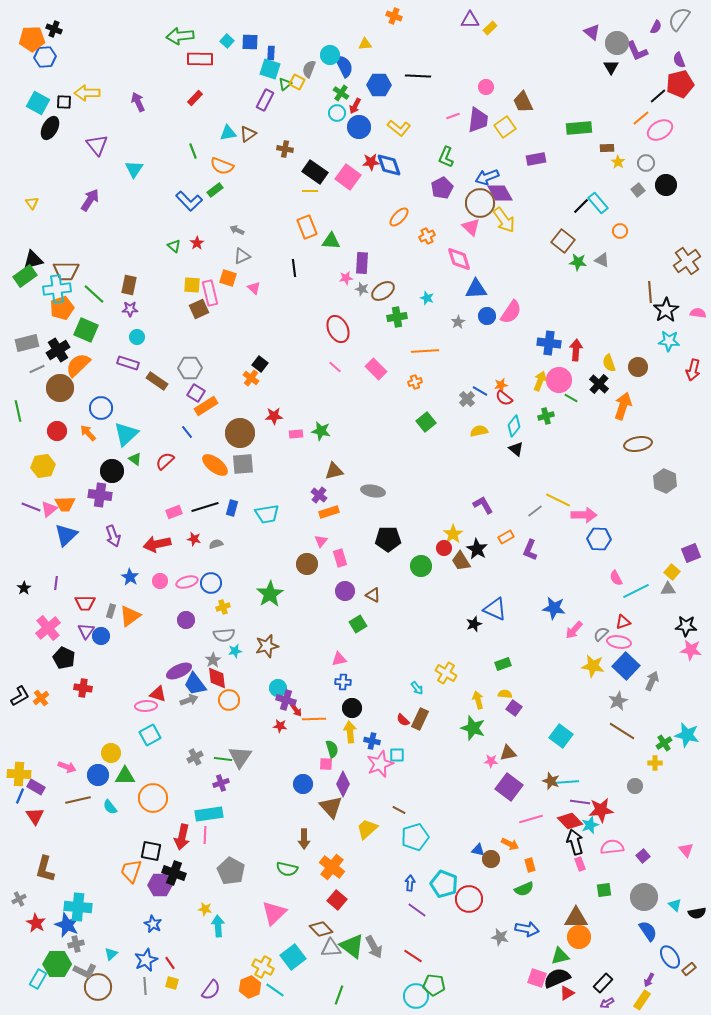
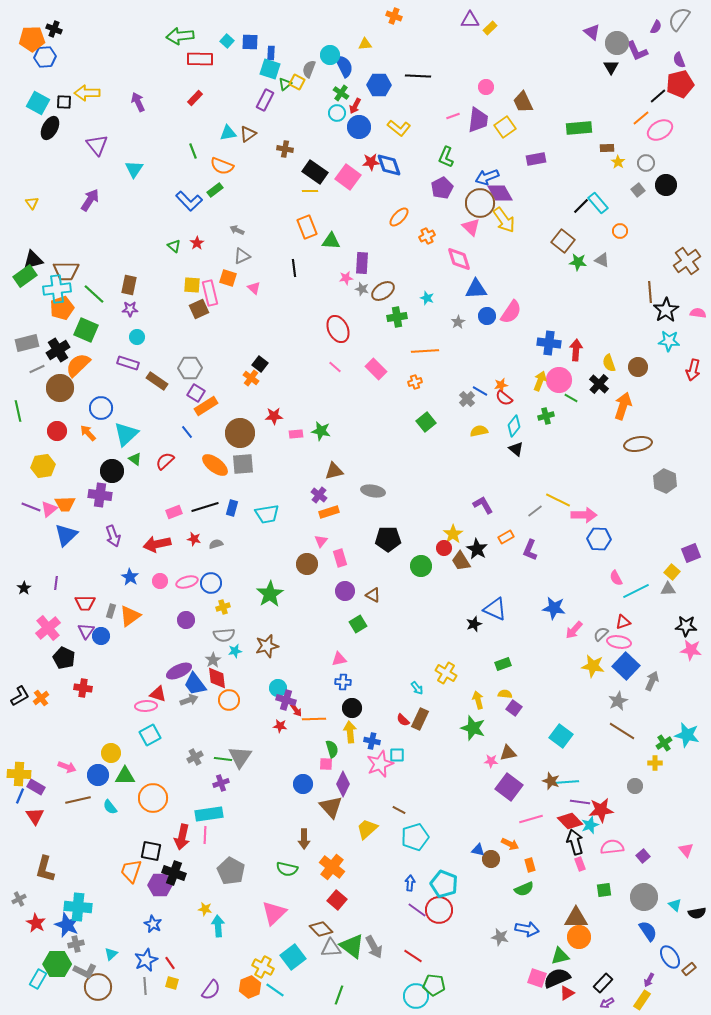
red circle at (469, 899): moved 30 px left, 11 px down
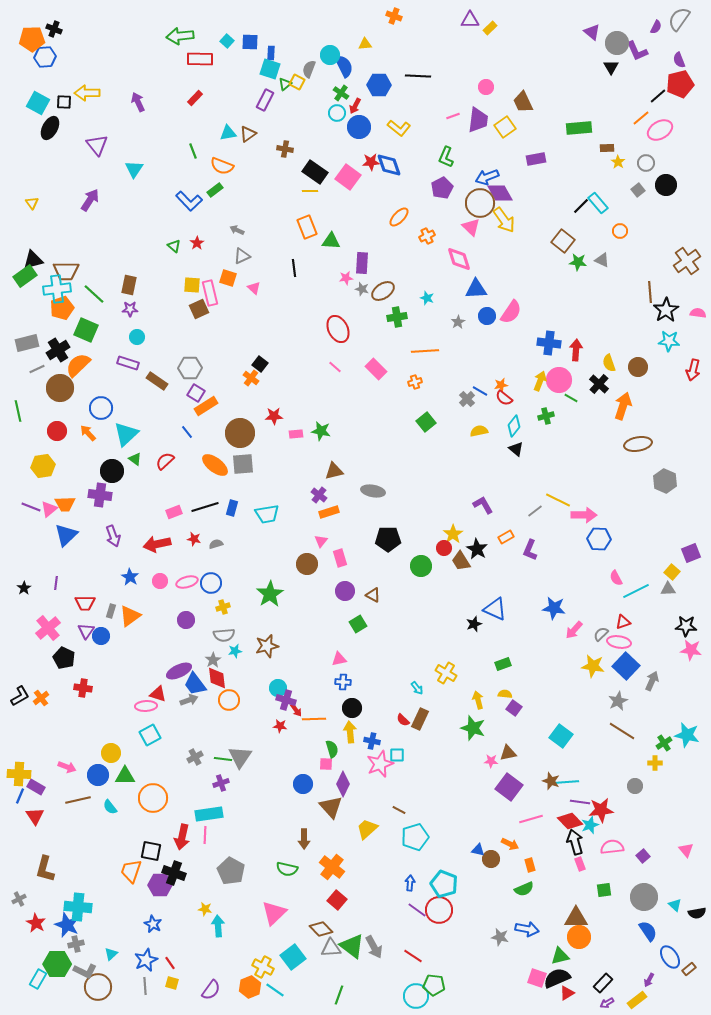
yellow rectangle at (642, 1000): moved 5 px left; rotated 18 degrees clockwise
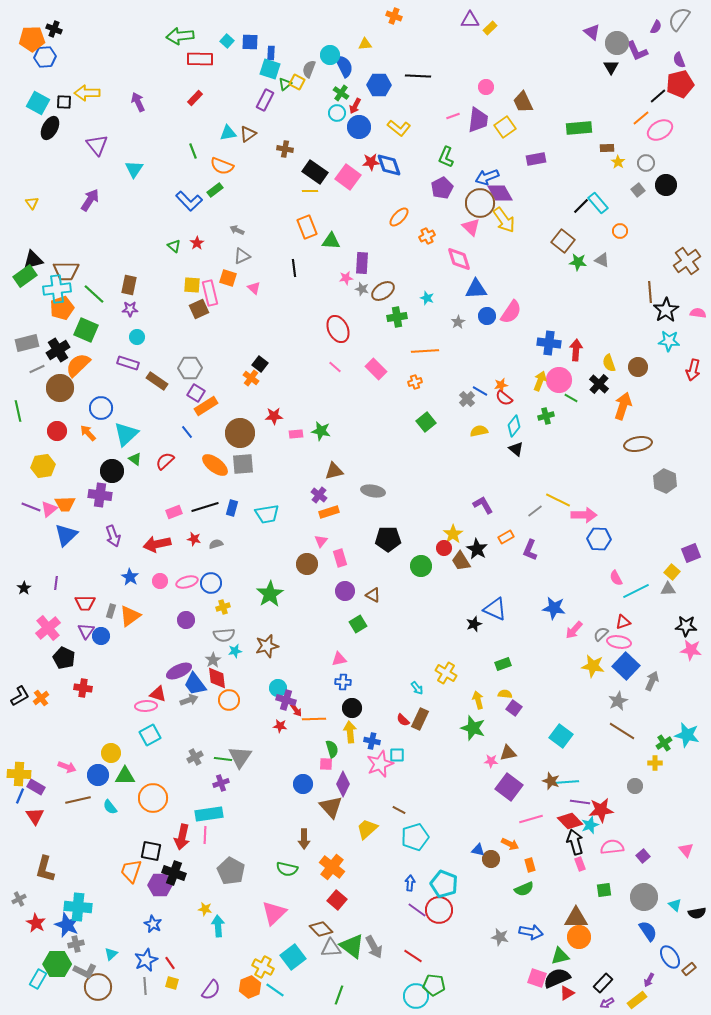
blue arrow at (527, 929): moved 4 px right, 3 px down
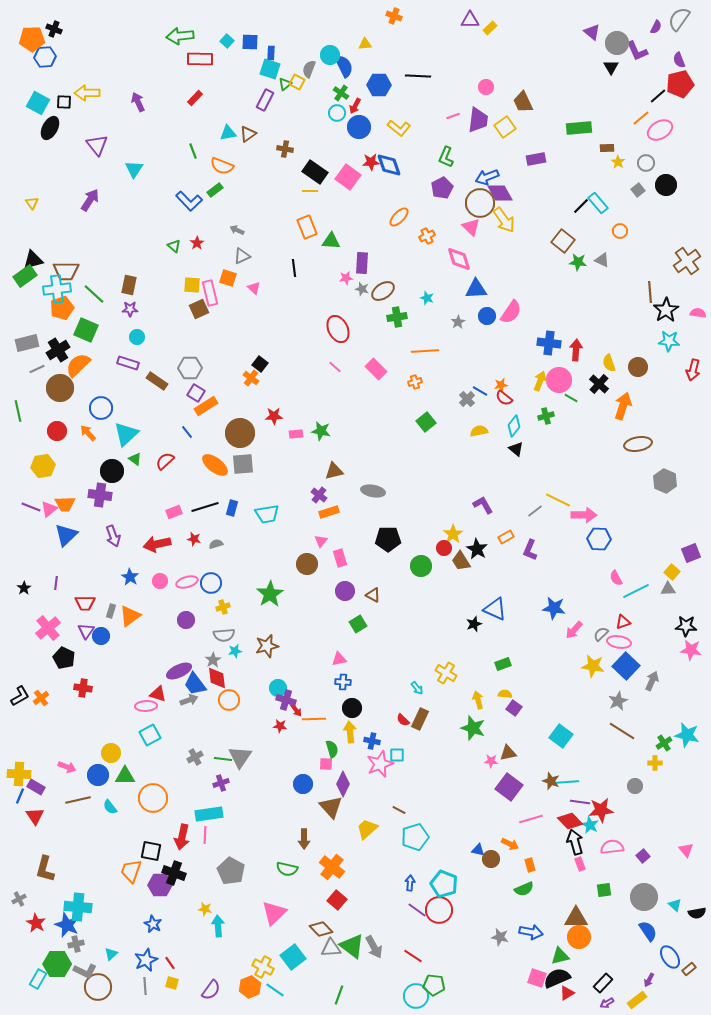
cyan star at (590, 825): rotated 24 degrees counterclockwise
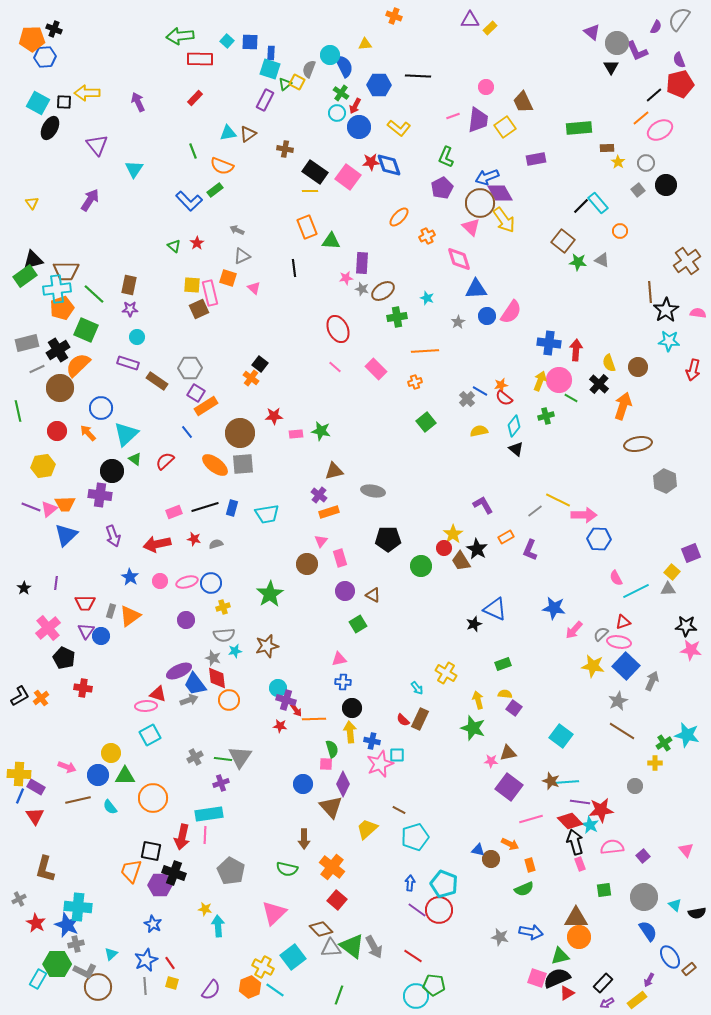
black line at (658, 96): moved 4 px left, 1 px up
gray star at (213, 660): moved 2 px up; rotated 21 degrees counterclockwise
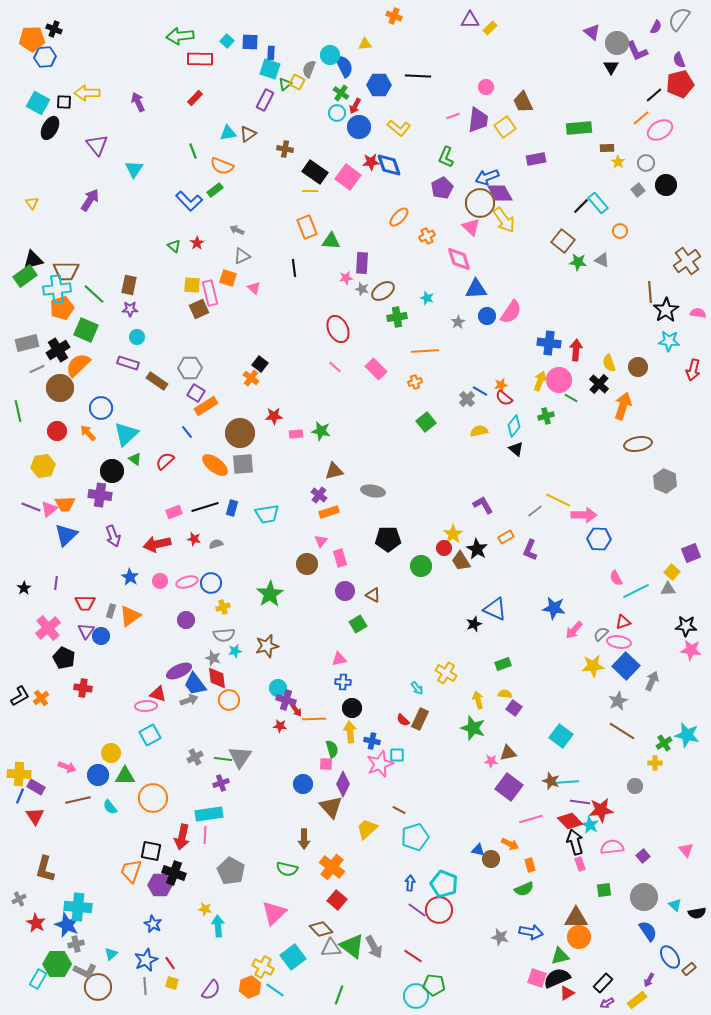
yellow star at (593, 666): rotated 15 degrees counterclockwise
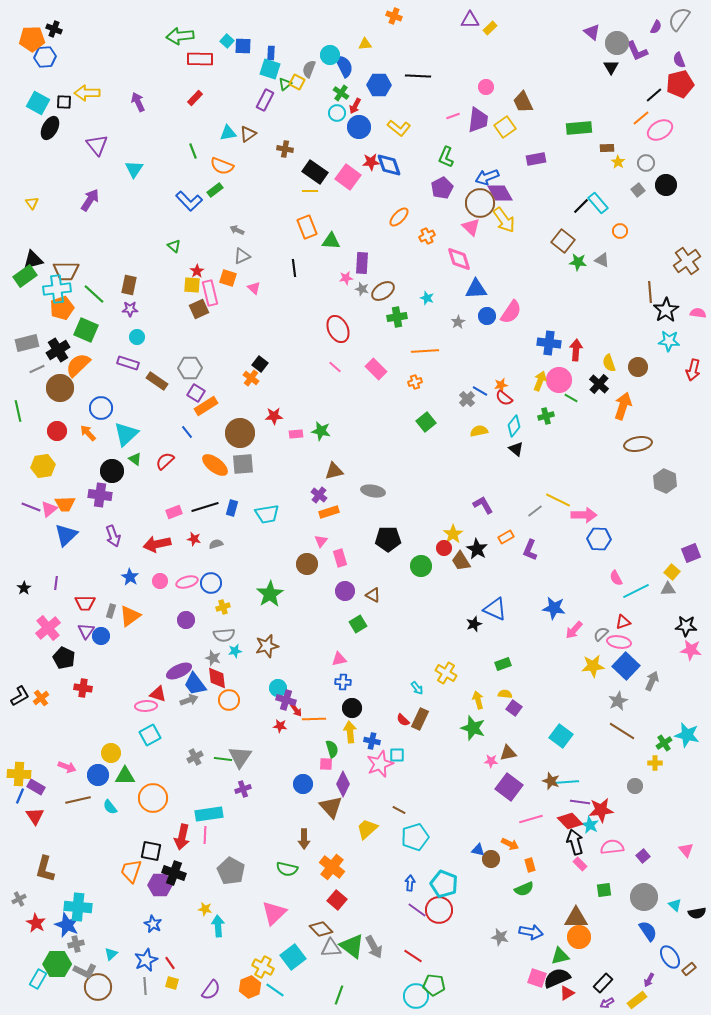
blue square at (250, 42): moved 7 px left, 4 px down
red star at (197, 243): moved 28 px down
purple cross at (221, 783): moved 22 px right, 6 px down
pink rectangle at (580, 864): rotated 24 degrees counterclockwise
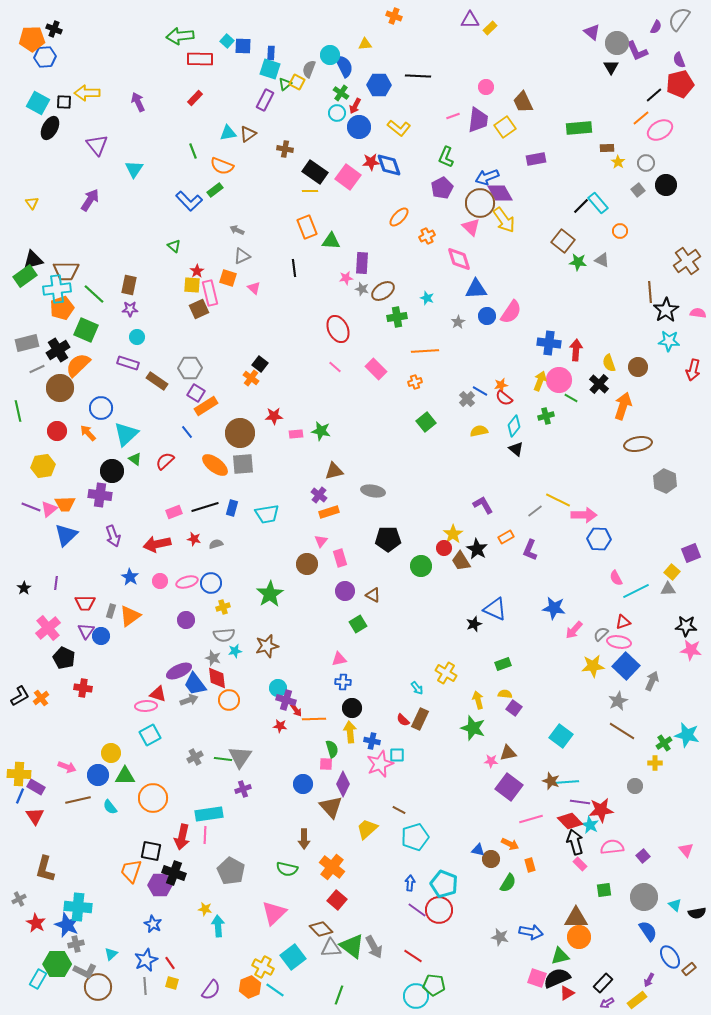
green semicircle at (524, 889): moved 16 px left, 6 px up; rotated 36 degrees counterclockwise
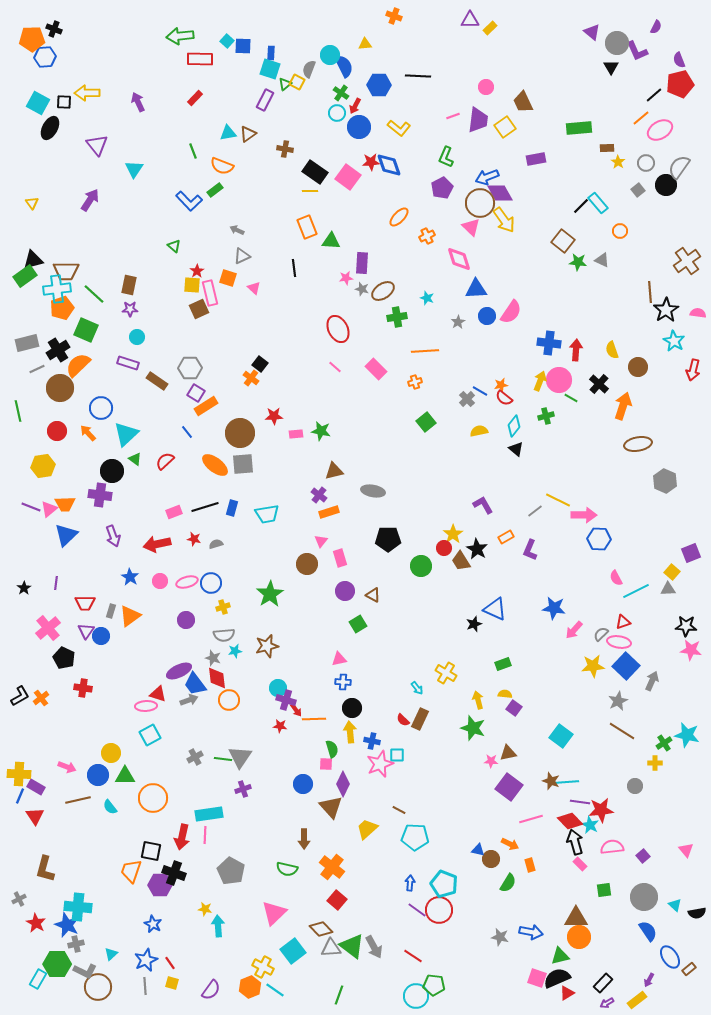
gray semicircle at (679, 19): moved 148 px down
cyan star at (669, 341): moved 5 px right; rotated 25 degrees clockwise
yellow semicircle at (609, 363): moved 3 px right, 13 px up
cyan pentagon at (415, 837): rotated 20 degrees clockwise
cyan square at (293, 957): moved 6 px up
